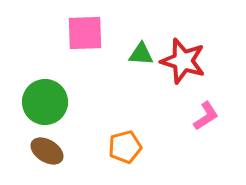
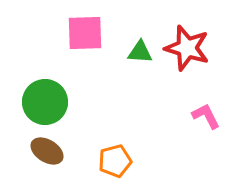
green triangle: moved 1 px left, 2 px up
red star: moved 4 px right, 13 px up
pink L-shape: rotated 84 degrees counterclockwise
orange pentagon: moved 10 px left, 14 px down
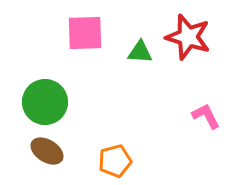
red star: moved 1 px right, 11 px up
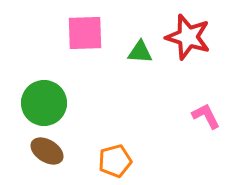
green circle: moved 1 px left, 1 px down
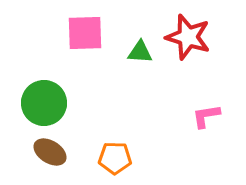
pink L-shape: rotated 72 degrees counterclockwise
brown ellipse: moved 3 px right, 1 px down
orange pentagon: moved 3 px up; rotated 16 degrees clockwise
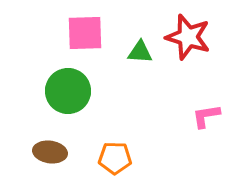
green circle: moved 24 px right, 12 px up
brown ellipse: rotated 24 degrees counterclockwise
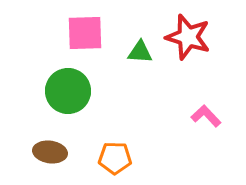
pink L-shape: rotated 56 degrees clockwise
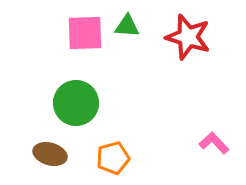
green triangle: moved 13 px left, 26 px up
green circle: moved 8 px right, 12 px down
pink L-shape: moved 8 px right, 27 px down
brown ellipse: moved 2 px down; rotated 8 degrees clockwise
orange pentagon: moved 2 px left; rotated 16 degrees counterclockwise
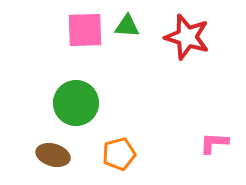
pink square: moved 3 px up
red star: moved 1 px left
pink L-shape: rotated 44 degrees counterclockwise
brown ellipse: moved 3 px right, 1 px down
orange pentagon: moved 6 px right, 4 px up
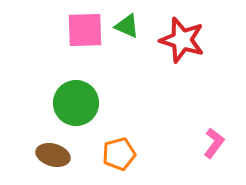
green triangle: rotated 20 degrees clockwise
red star: moved 5 px left, 3 px down
pink L-shape: rotated 124 degrees clockwise
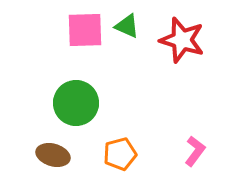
pink L-shape: moved 19 px left, 8 px down
orange pentagon: moved 1 px right
